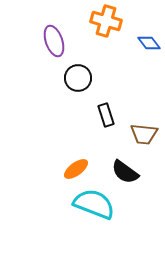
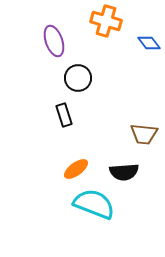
black rectangle: moved 42 px left
black semicircle: moved 1 px left; rotated 40 degrees counterclockwise
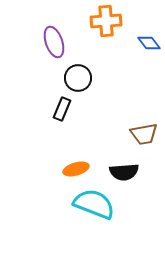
orange cross: rotated 20 degrees counterclockwise
purple ellipse: moved 1 px down
black rectangle: moved 2 px left, 6 px up; rotated 40 degrees clockwise
brown trapezoid: rotated 16 degrees counterclockwise
orange ellipse: rotated 20 degrees clockwise
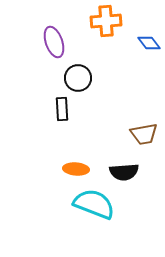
black rectangle: rotated 25 degrees counterclockwise
orange ellipse: rotated 20 degrees clockwise
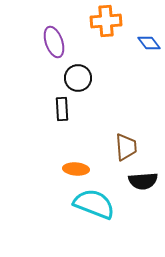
brown trapezoid: moved 18 px left, 13 px down; rotated 84 degrees counterclockwise
black semicircle: moved 19 px right, 9 px down
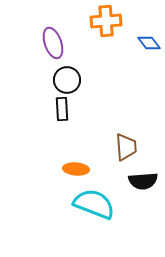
purple ellipse: moved 1 px left, 1 px down
black circle: moved 11 px left, 2 px down
